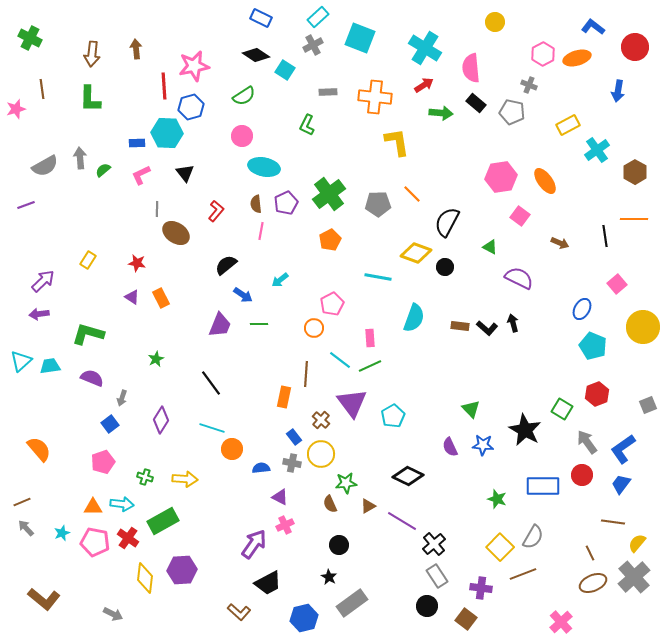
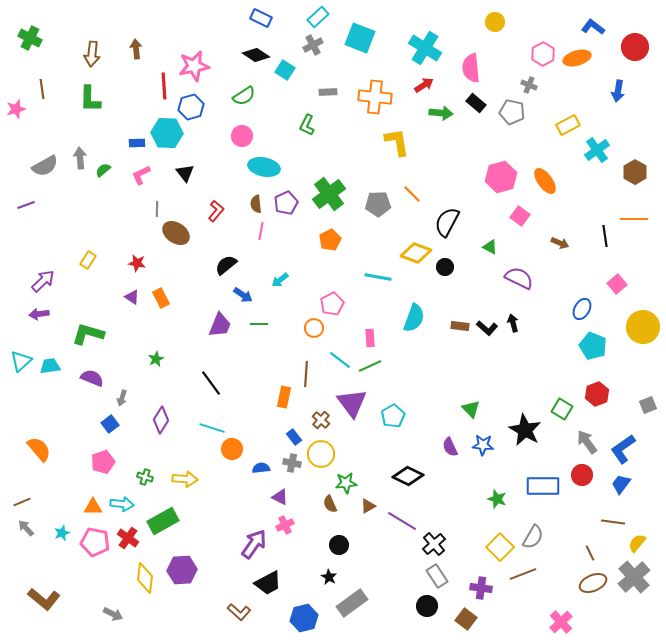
pink hexagon at (501, 177): rotated 8 degrees counterclockwise
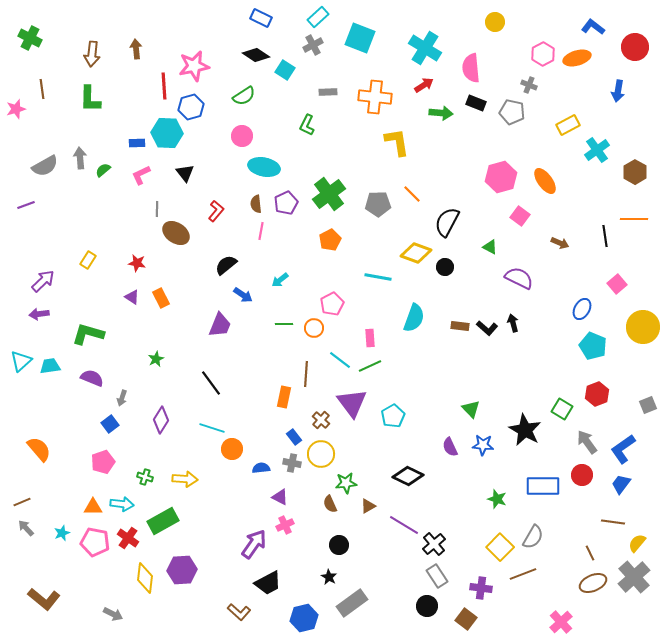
black rectangle at (476, 103): rotated 18 degrees counterclockwise
green line at (259, 324): moved 25 px right
purple line at (402, 521): moved 2 px right, 4 px down
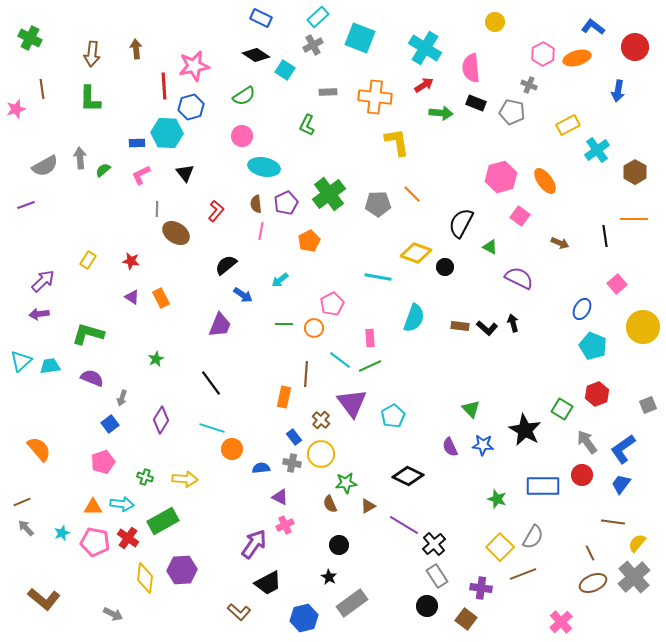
black semicircle at (447, 222): moved 14 px right, 1 px down
orange pentagon at (330, 240): moved 21 px left, 1 px down
red star at (137, 263): moved 6 px left, 2 px up
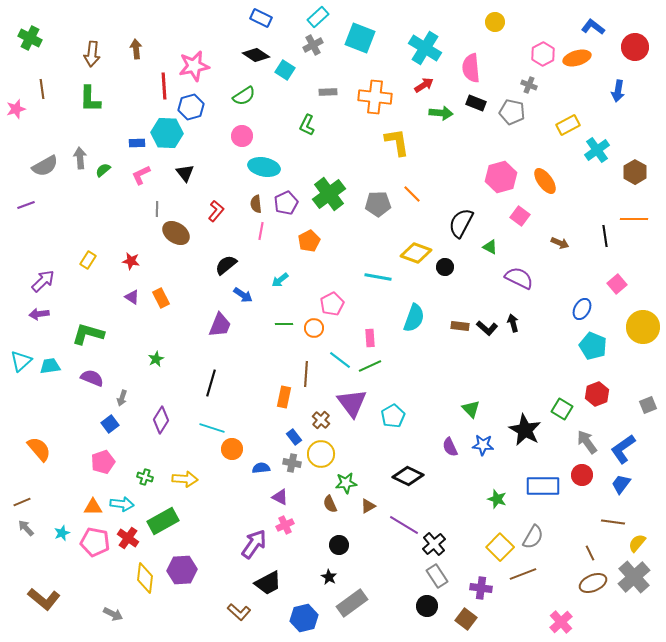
black line at (211, 383): rotated 52 degrees clockwise
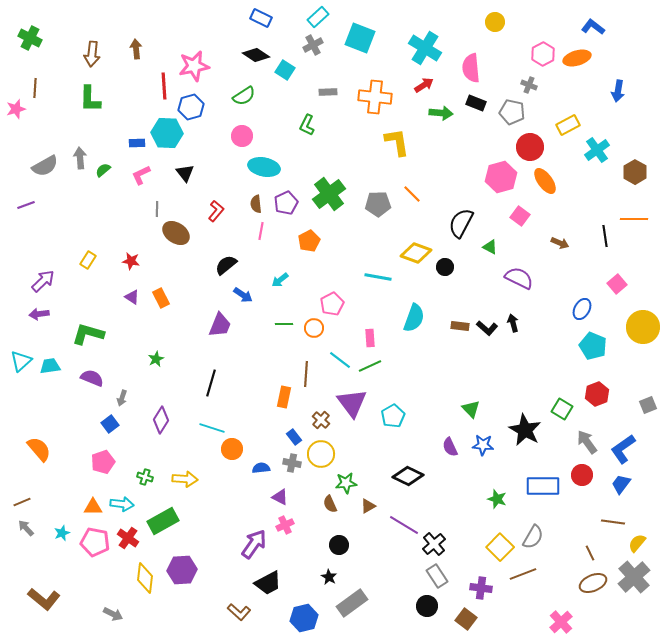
red circle at (635, 47): moved 105 px left, 100 px down
brown line at (42, 89): moved 7 px left, 1 px up; rotated 12 degrees clockwise
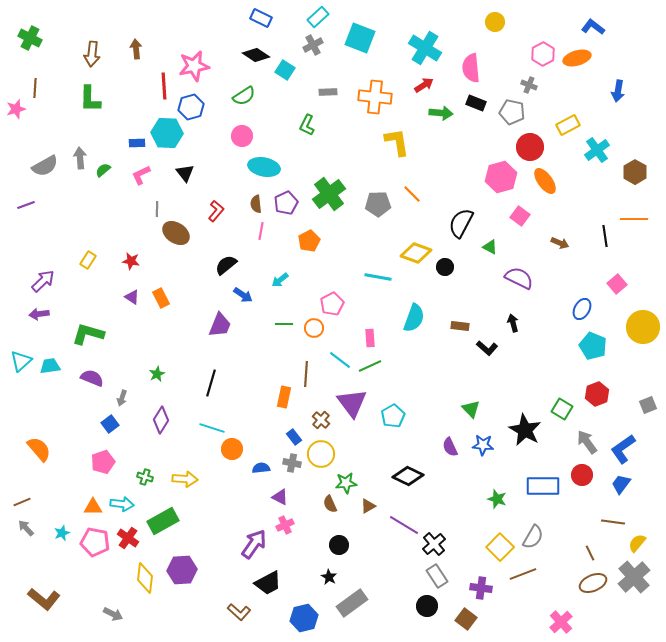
black L-shape at (487, 328): moved 20 px down
green star at (156, 359): moved 1 px right, 15 px down
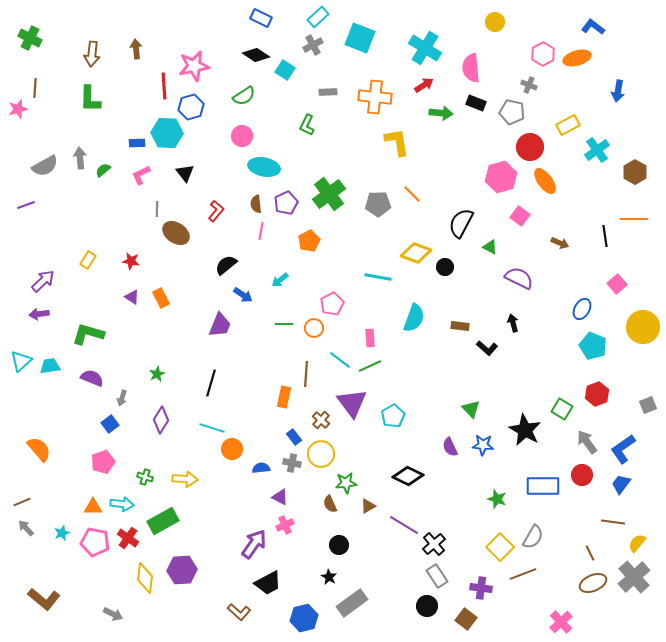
pink star at (16, 109): moved 2 px right
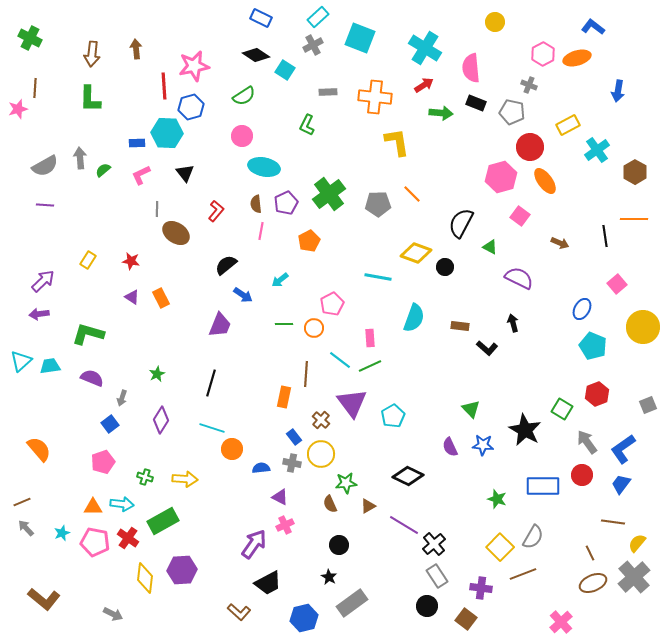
purple line at (26, 205): moved 19 px right; rotated 24 degrees clockwise
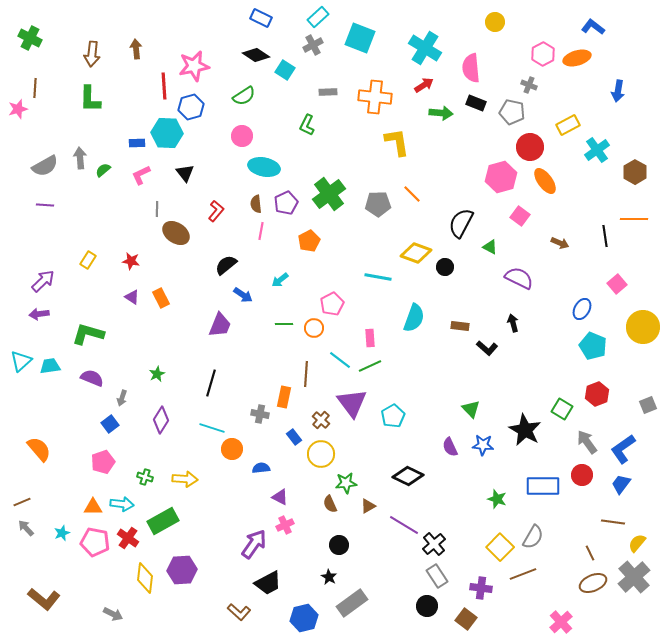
gray cross at (292, 463): moved 32 px left, 49 px up
